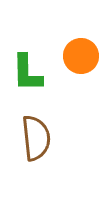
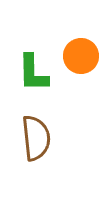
green L-shape: moved 6 px right
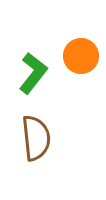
green L-shape: rotated 141 degrees counterclockwise
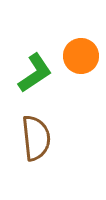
green L-shape: moved 2 px right; rotated 18 degrees clockwise
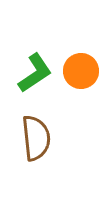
orange circle: moved 15 px down
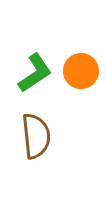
brown semicircle: moved 2 px up
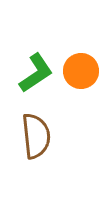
green L-shape: moved 1 px right
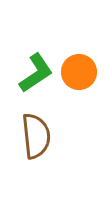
orange circle: moved 2 px left, 1 px down
